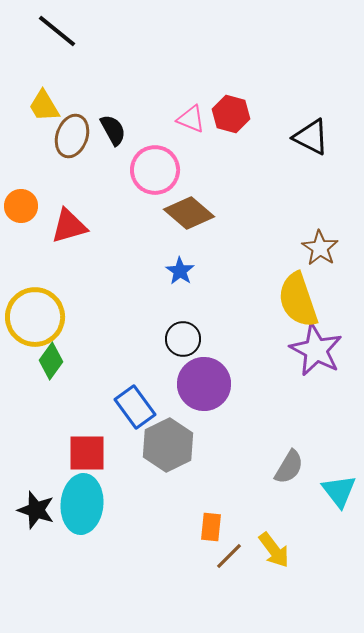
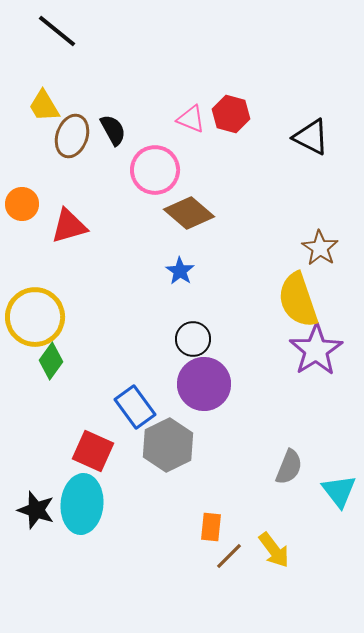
orange circle: moved 1 px right, 2 px up
black circle: moved 10 px right
purple star: rotated 12 degrees clockwise
red square: moved 6 px right, 2 px up; rotated 24 degrees clockwise
gray semicircle: rotated 9 degrees counterclockwise
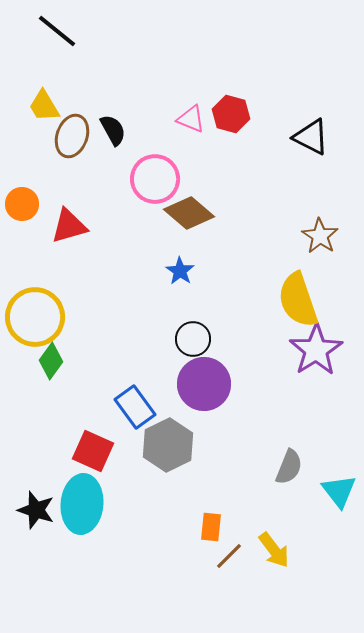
pink circle: moved 9 px down
brown star: moved 12 px up
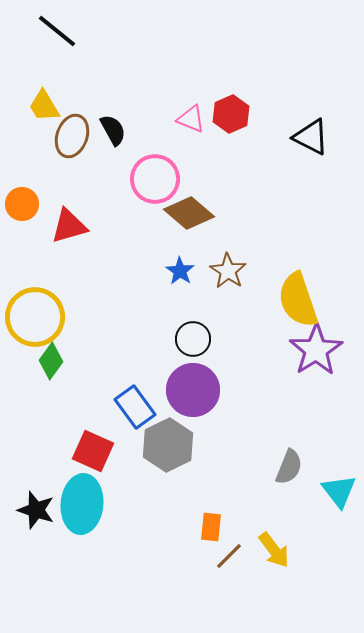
red hexagon: rotated 21 degrees clockwise
brown star: moved 92 px left, 35 px down
purple circle: moved 11 px left, 6 px down
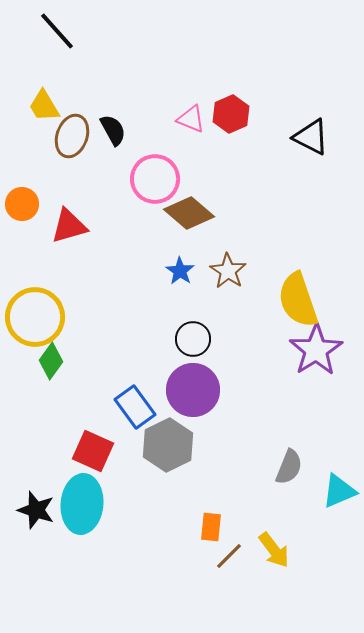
black line: rotated 9 degrees clockwise
cyan triangle: rotated 45 degrees clockwise
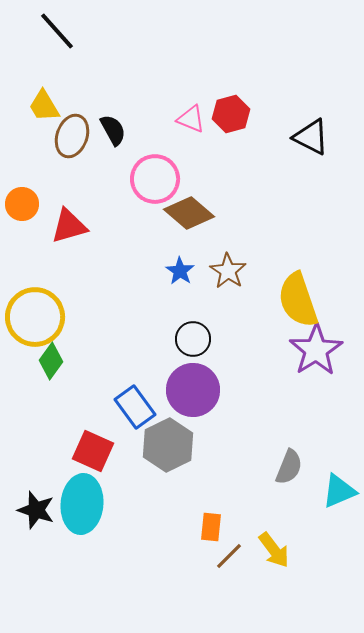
red hexagon: rotated 9 degrees clockwise
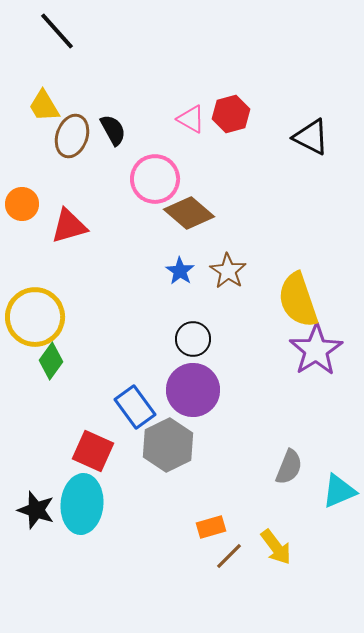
pink triangle: rotated 8 degrees clockwise
orange rectangle: rotated 68 degrees clockwise
yellow arrow: moved 2 px right, 3 px up
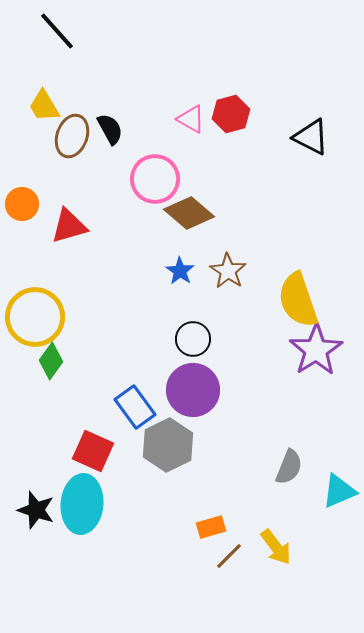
black semicircle: moved 3 px left, 1 px up
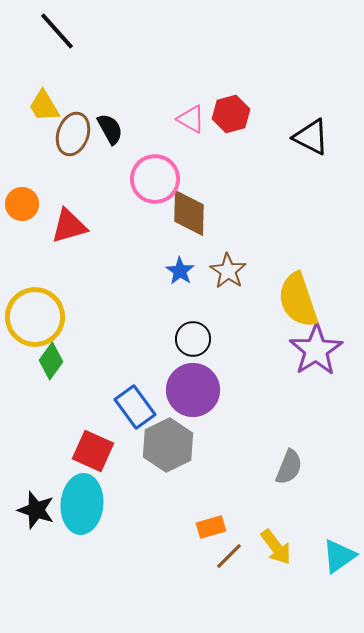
brown ellipse: moved 1 px right, 2 px up
brown diamond: rotated 51 degrees clockwise
cyan triangle: moved 65 px down; rotated 12 degrees counterclockwise
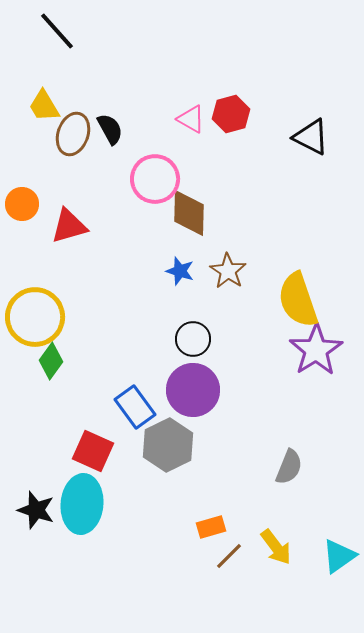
blue star: rotated 16 degrees counterclockwise
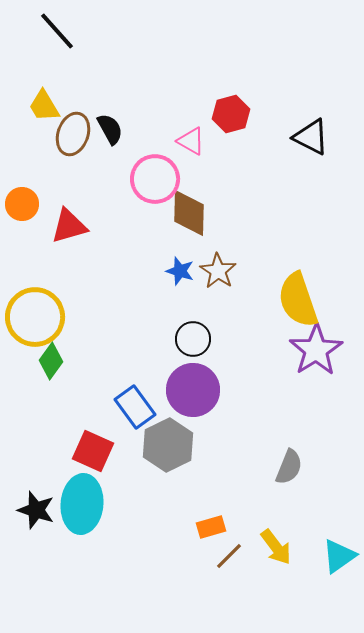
pink triangle: moved 22 px down
brown star: moved 10 px left
